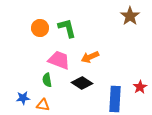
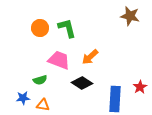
brown star: rotated 24 degrees counterclockwise
orange arrow: rotated 18 degrees counterclockwise
green semicircle: moved 7 px left; rotated 96 degrees counterclockwise
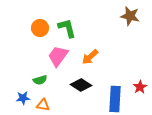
pink trapezoid: moved 1 px left, 4 px up; rotated 75 degrees counterclockwise
black diamond: moved 1 px left, 2 px down
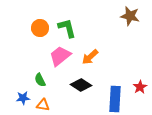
pink trapezoid: moved 2 px right; rotated 15 degrees clockwise
green semicircle: rotated 80 degrees clockwise
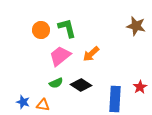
brown star: moved 6 px right, 10 px down
orange circle: moved 1 px right, 2 px down
orange arrow: moved 1 px right, 3 px up
green semicircle: moved 16 px right, 3 px down; rotated 88 degrees counterclockwise
blue star: moved 4 px down; rotated 24 degrees clockwise
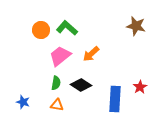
green L-shape: rotated 35 degrees counterclockwise
green semicircle: rotated 56 degrees counterclockwise
orange triangle: moved 14 px right
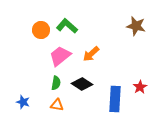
green L-shape: moved 2 px up
black diamond: moved 1 px right, 1 px up
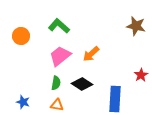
green L-shape: moved 8 px left
orange circle: moved 20 px left, 6 px down
red star: moved 1 px right, 12 px up
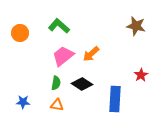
orange circle: moved 1 px left, 3 px up
pink trapezoid: moved 3 px right
blue star: rotated 16 degrees counterclockwise
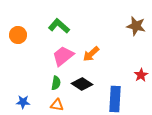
orange circle: moved 2 px left, 2 px down
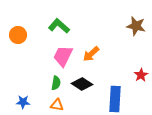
pink trapezoid: rotated 25 degrees counterclockwise
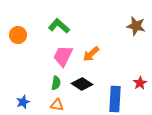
red star: moved 1 px left, 8 px down
blue star: rotated 24 degrees counterclockwise
